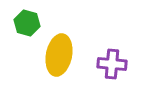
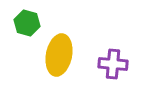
purple cross: moved 1 px right
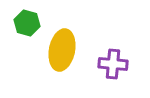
yellow ellipse: moved 3 px right, 5 px up
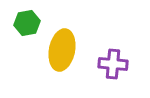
green hexagon: rotated 25 degrees counterclockwise
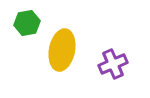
purple cross: rotated 28 degrees counterclockwise
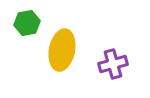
purple cross: rotated 8 degrees clockwise
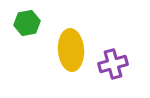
yellow ellipse: moved 9 px right; rotated 15 degrees counterclockwise
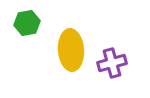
purple cross: moved 1 px left, 1 px up
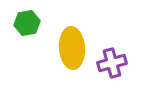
yellow ellipse: moved 1 px right, 2 px up
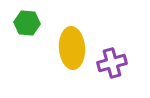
green hexagon: rotated 15 degrees clockwise
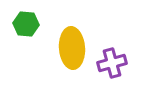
green hexagon: moved 1 px left, 1 px down
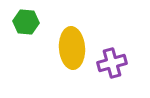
green hexagon: moved 2 px up
